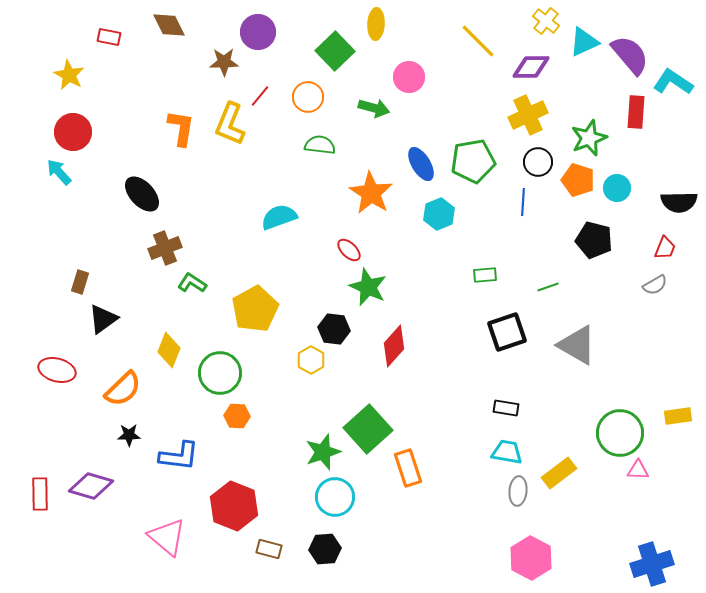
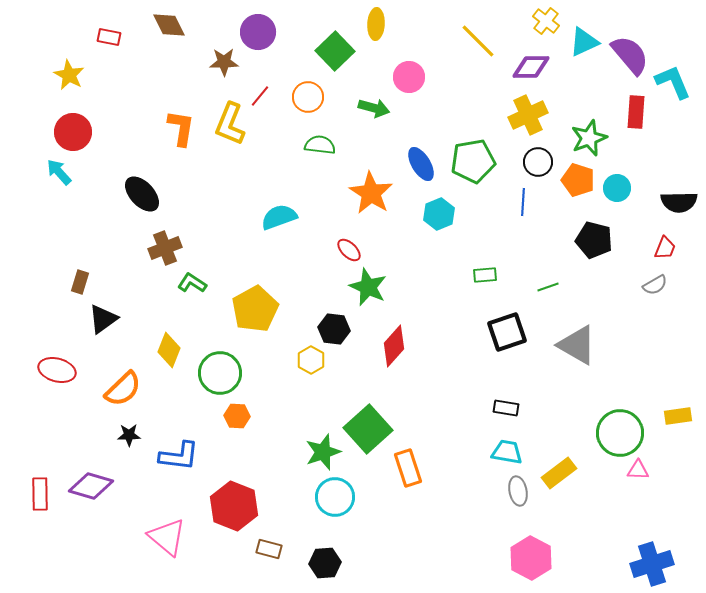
cyan L-shape at (673, 82): rotated 33 degrees clockwise
gray ellipse at (518, 491): rotated 16 degrees counterclockwise
black hexagon at (325, 549): moved 14 px down
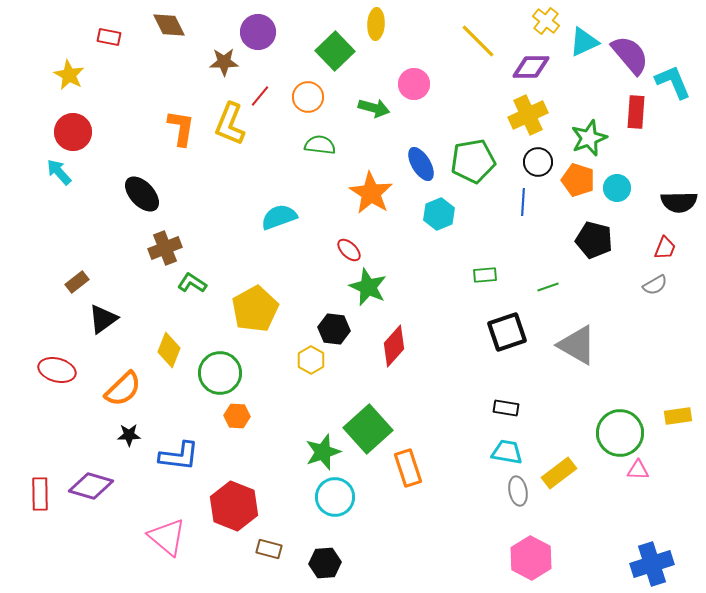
pink circle at (409, 77): moved 5 px right, 7 px down
brown rectangle at (80, 282): moved 3 px left; rotated 35 degrees clockwise
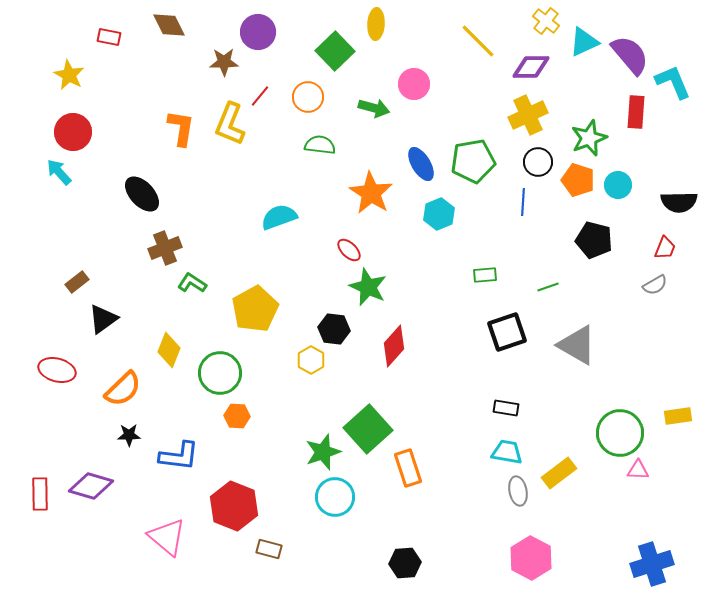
cyan circle at (617, 188): moved 1 px right, 3 px up
black hexagon at (325, 563): moved 80 px right
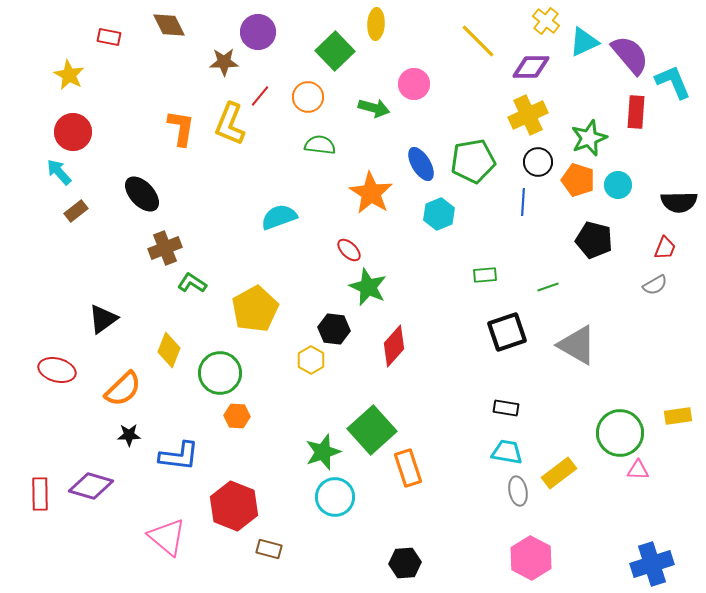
brown rectangle at (77, 282): moved 1 px left, 71 px up
green square at (368, 429): moved 4 px right, 1 px down
